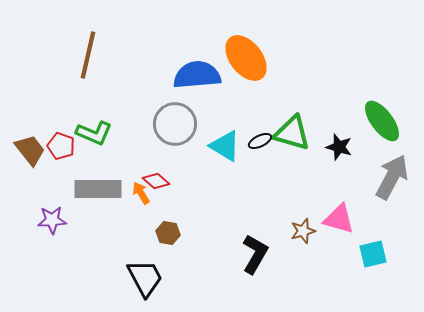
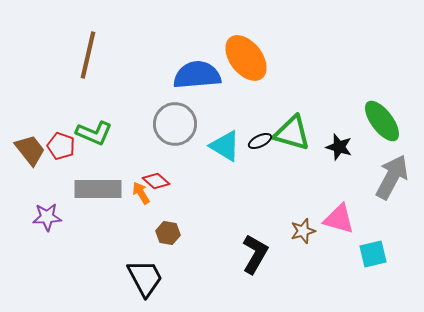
purple star: moved 5 px left, 3 px up
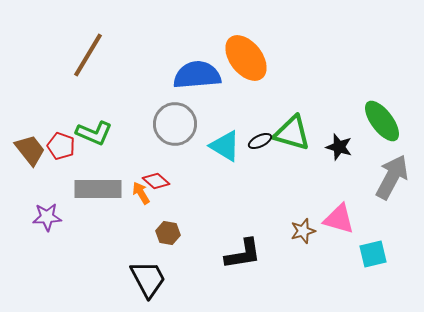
brown line: rotated 18 degrees clockwise
black L-shape: moved 12 px left; rotated 51 degrees clockwise
black trapezoid: moved 3 px right, 1 px down
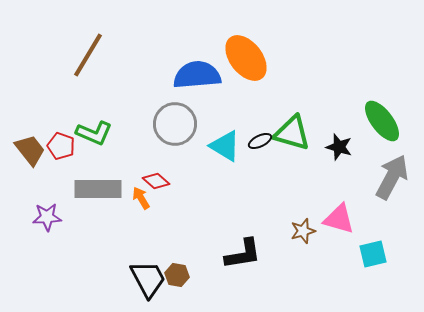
orange arrow: moved 5 px down
brown hexagon: moved 9 px right, 42 px down
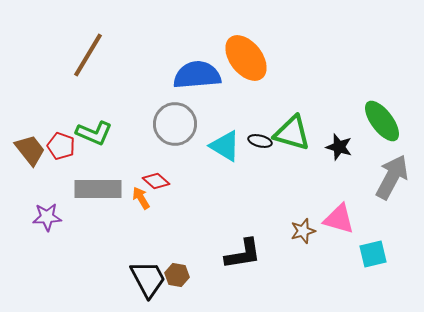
black ellipse: rotated 40 degrees clockwise
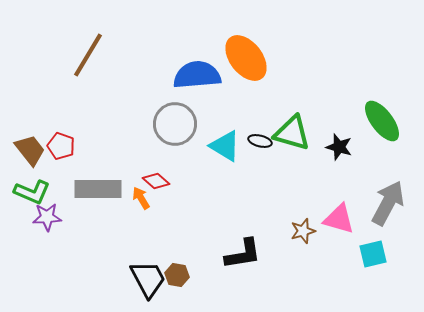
green L-shape: moved 62 px left, 59 px down
gray arrow: moved 4 px left, 26 px down
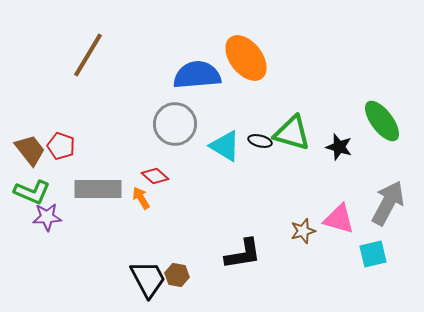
red diamond: moved 1 px left, 5 px up
